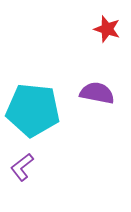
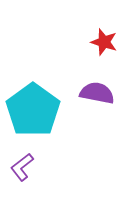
red star: moved 3 px left, 13 px down
cyan pentagon: rotated 30 degrees clockwise
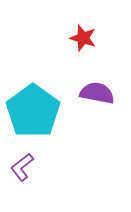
red star: moved 21 px left, 4 px up
cyan pentagon: moved 1 px down
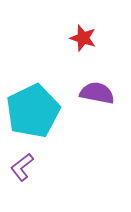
cyan pentagon: rotated 10 degrees clockwise
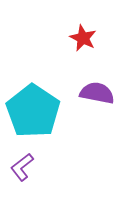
red star: rotated 8 degrees clockwise
cyan pentagon: rotated 12 degrees counterclockwise
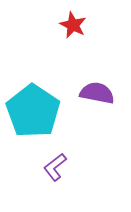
red star: moved 10 px left, 13 px up
purple L-shape: moved 33 px right
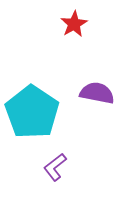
red star: moved 1 px right, 1 px up; rotated 16 degrees clockwise
cyan pentagon: moved 1 px left, 1 px down
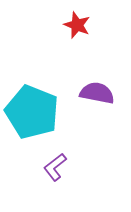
red star: moved 3 px right, 1 px down; rotated 20 degrees counterclockwise
cyan pentagon: rotated 12 degrees counterclockwise
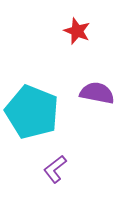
red star: moved 6 px down
purple L-shape: moved 2 px down
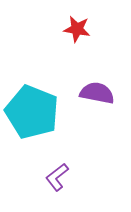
red star: moved 2 px up; rotated 12 degrees counterclockwise
purple L-shape: moved 2 px right, 8 px down
